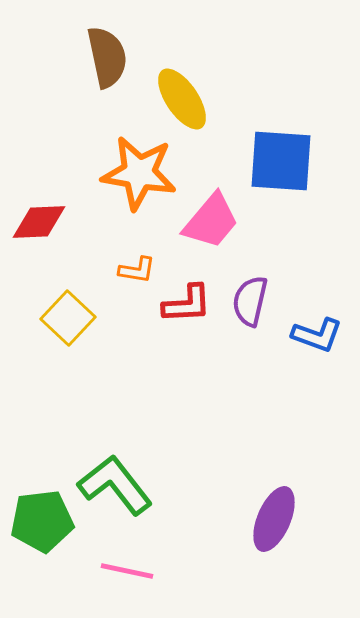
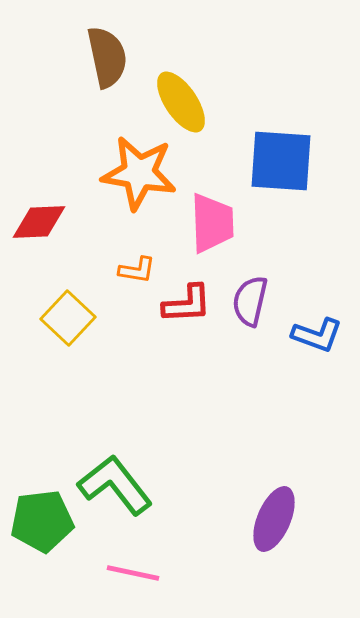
yellow ellipse: moved 1 px left, 3 px down
pink trapezoid: moved 1 px right, 2 px down; rotated 42 degrees counterclockwise
pink line: moved 6 px right, 2 px down
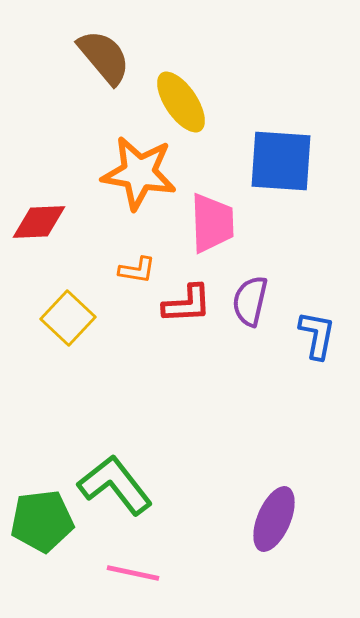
brown semicircle: moved 3 px left; rotated 28 degrees counterclockwise
blue L-shape: rotated 99 degrees counterclockwise
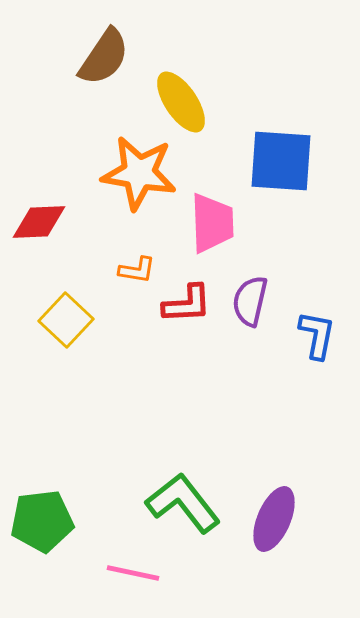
brown semicircle: rotated 74 degrees clockwise
yellow square: moved 2 px left, 2 px down
green L-shape: moved 68 px right, 18 px down
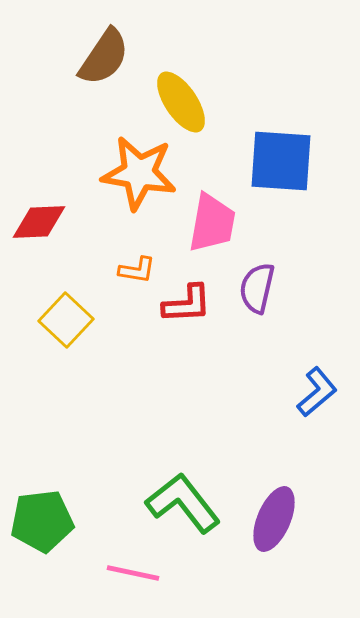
pink trapezoid: rotated 12 degrees clockwise
purple semicircle: moved 7 px right, 13 px up
blue L-shape: moved 57 px down; rotated 39 degrees clockwise
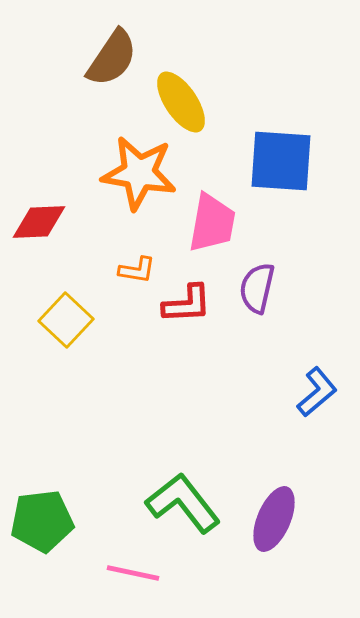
brown semicircle: moved 8 px right, 1 px down
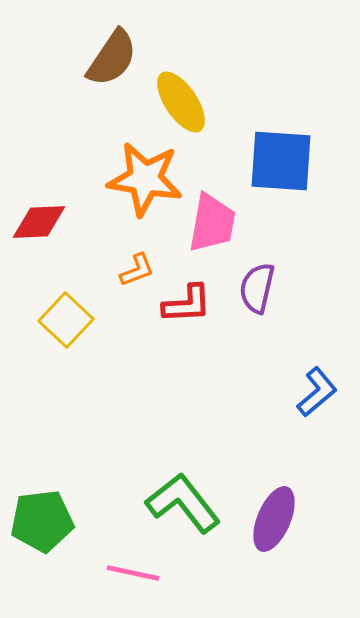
orange star: moved 6 px right, 6 px down
orange L-shape: rotated 30 degrees counterclockwise
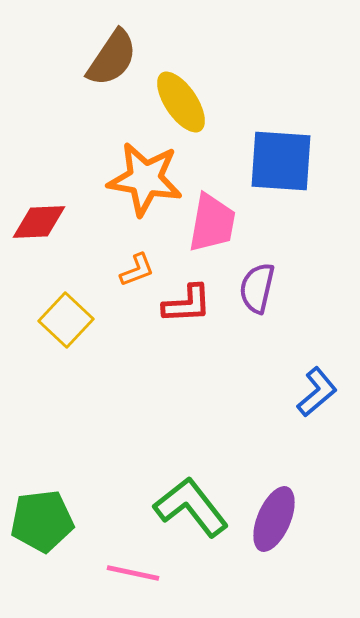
green L-shape: moved 8 px right, 4 px down
